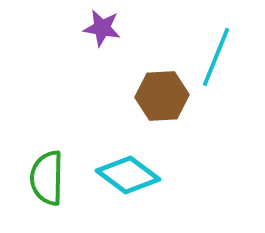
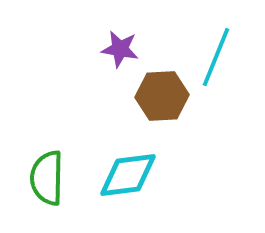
purple star: moved 18 px right, 21 px down
cyan diamond: rotated 44 degrees counterclockwise
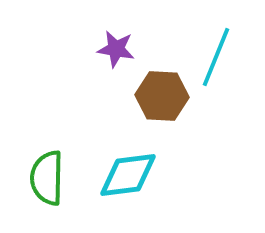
purple star: moved 4 px left
brown hexagon: rotated 6 degrees clockwise
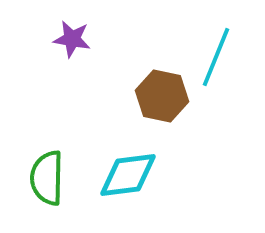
purple star: moved 44 px left, 10 px up
brown hexagon: rotated 9 degrees clockwise
